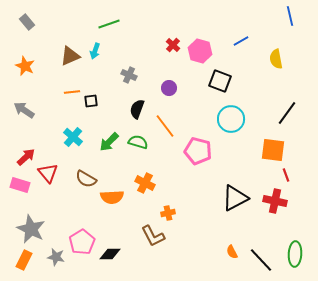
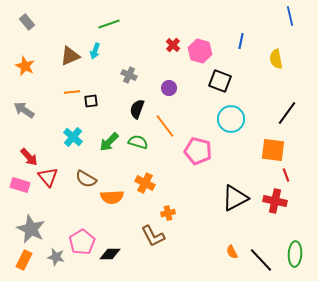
blue line at (241, 41): rotated 49 degrees counterclockwise
red arrow at (26, 157): moved 3 px right; rotated 90 degrees clockwise
red triangle at (48, 173): moved 4 px down
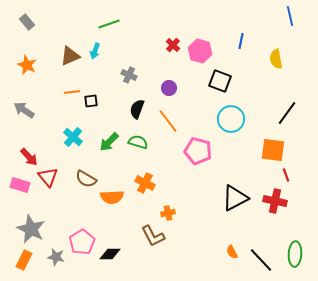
orange star at (25, 66): moved 2 px right, 1 px up
orange line at (165, 126): moved 3 px right, 5 px up
